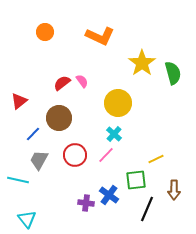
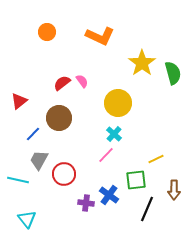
orange circle: moved 2 px right
red circle: moved 11 px left, 19 px down
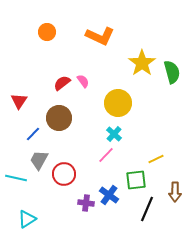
green semicircle: moved 1 px left, 1 px up
pink semicircle: moved 1 px right
red triangle: rotated 18 degrees counterclockwise
cyan line: moved 2 px left, 2 px up
brown arrow: moved 1 px right, 2 px down
cyan triangle: rotated 36 degrees clockwise
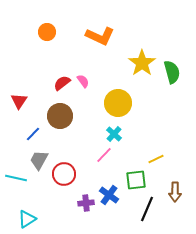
brown circle: moved 1 px right, 2 px up
pink line: moved 2 px left
purple cross: rotated 14 degrees counterclockwise
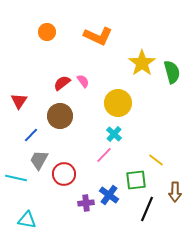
orange L-shape: moved 2 px left
blue line: moved 2 px left, 1 px down
yellow line: moved 1 px down; rotated 63 degrees clockwise
cyan triangle: moved 1 px down; rotated 42 degrees clockwise
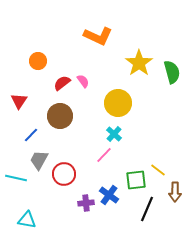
orange circle: moved 9 px left, 29 px down
yellow star: moved 3 px left
yellow line: moved 2 px right, 10 px down
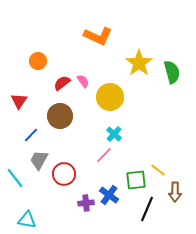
yellow circle: moved 8 px left, 6 px up
cyan line: moved 1 px left; rotated 40 degrees clockwise
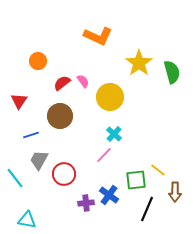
blue line: rotated 28 degrees clockwise
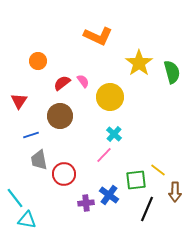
gray trapezoid: rotated 40 degrees counterclockwise
cyan line: moved 20 px down
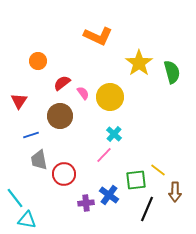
pink semicircle: moved 12 px down
